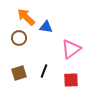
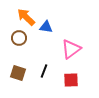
brown square: moved 1 px left; rotated 35 degrees clockwise
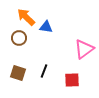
pink triangle: moved 13 px right
red square: moved 1 px right
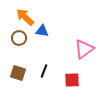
orange arrow: moved 1 px left
blue triangle: moved 4 px left, 4 px down
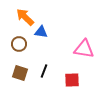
blue triangle: moved 1 px left, 1 px down
brown circle: moved 6 px down
pink triangle: rotated 45 degrees clockwise
brown square: moved 2 px right
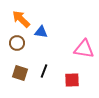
orange arrow: moved 4 px left, 2 px down
brown circle: moved 2 px left, 1 px up
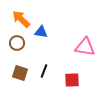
pink triangle: moved 1 px right, 2 px up
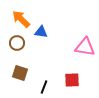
black line: moved 16 px down
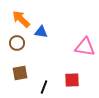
brown square: rotated 28 degrees counterclockwise
